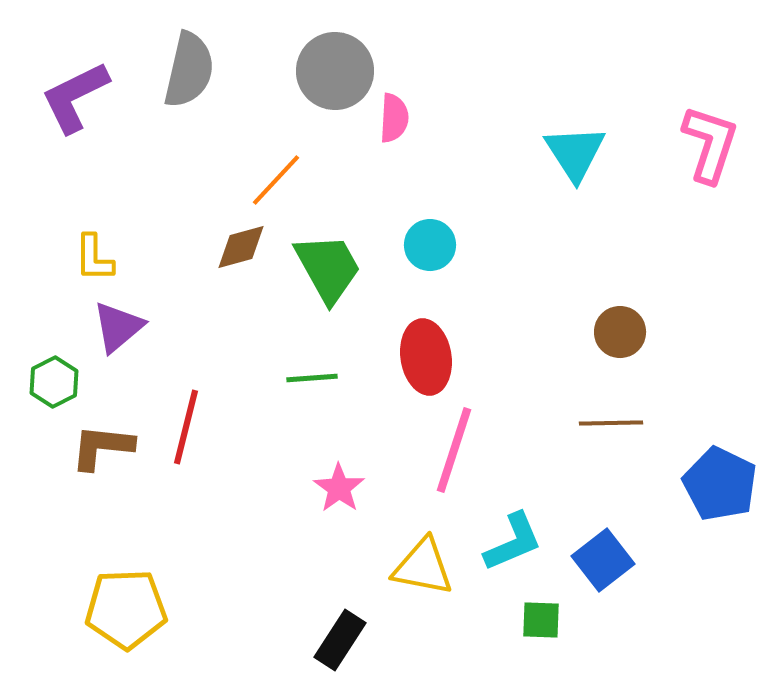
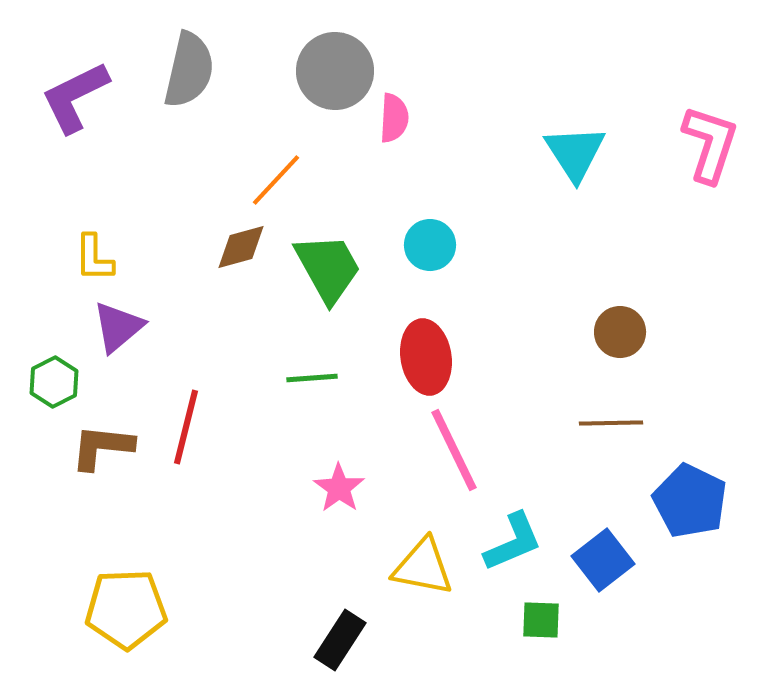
pink line: rotated 44 degrees counterclockwise
blue pentagon: moved 30 px left, 17 px down
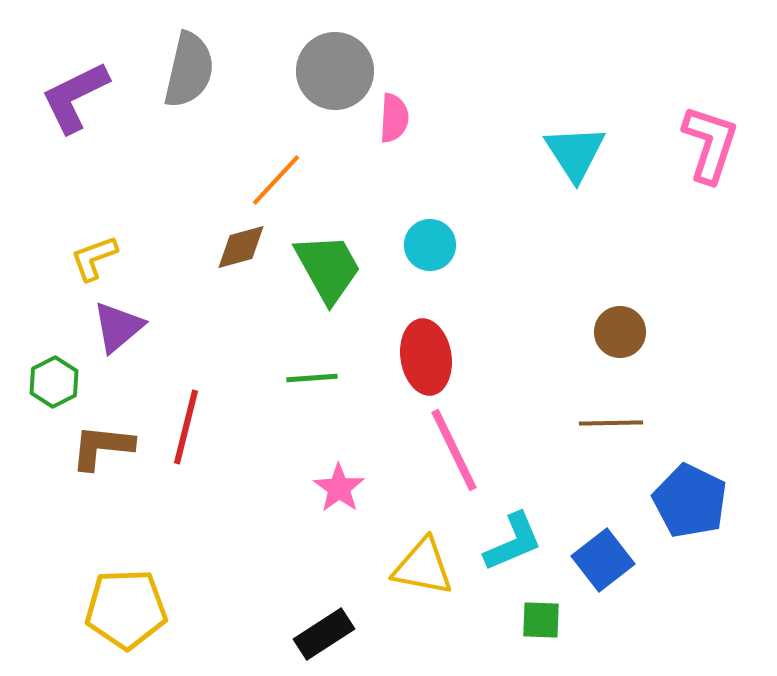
yellow L-shape: rotated 70 degrees clockwise
black rectangle: moved 16 px left, 6 px up; rotated 24 degrees clockwise
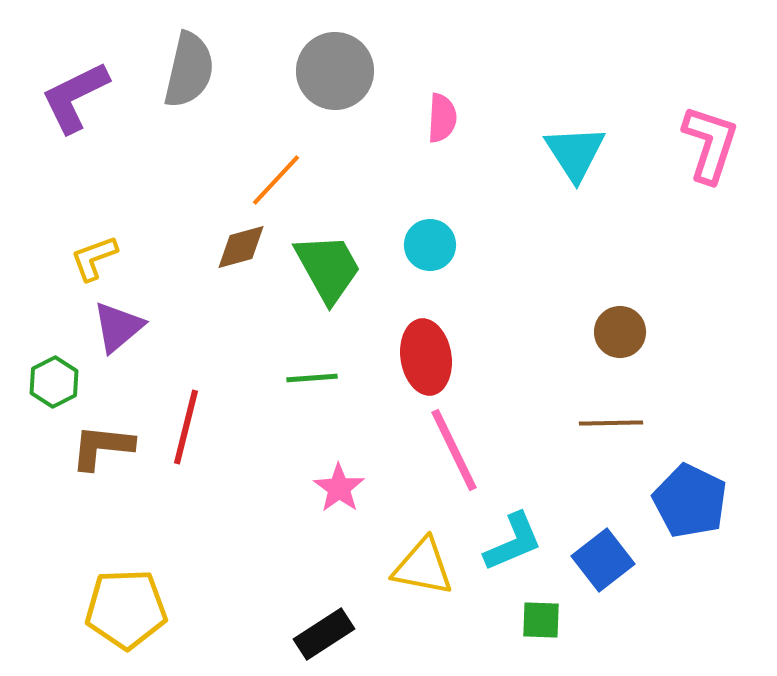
pink semicircle: moved 48 px right
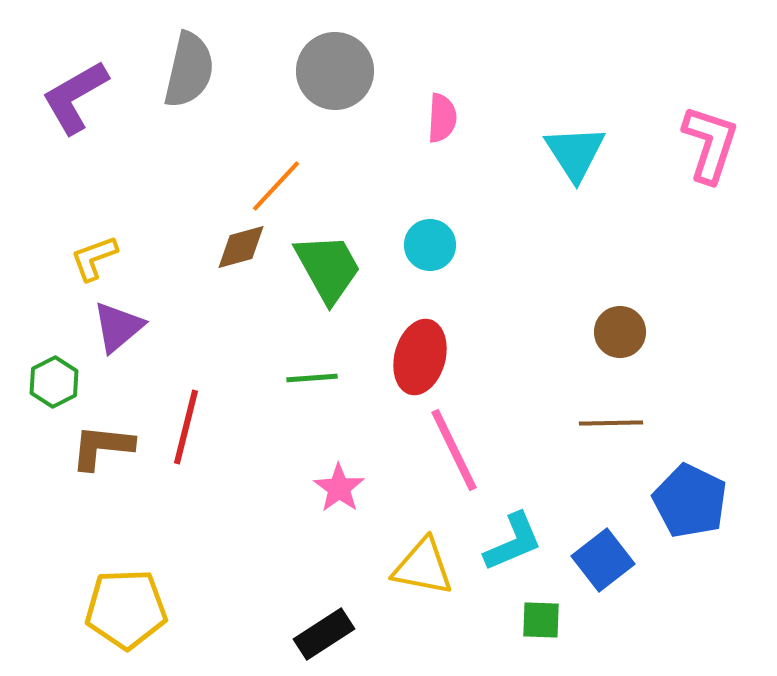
purple L-shape: rotated 4 degrees counterclockwise
orange line: moved 6 px down
red ellipse: moved 6 px left; rotated 24 degrees clockwise
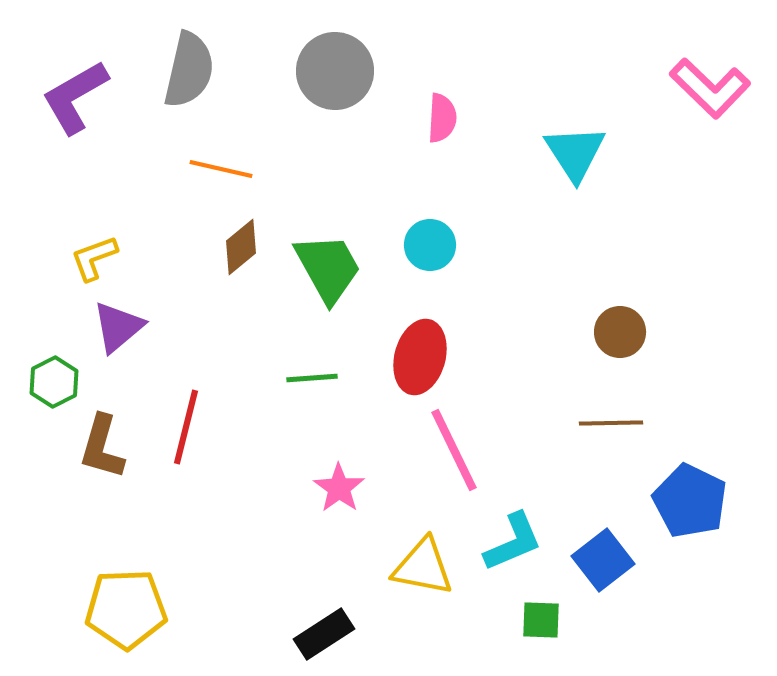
pink L-shape: moved 56 px up; rotated 116 degrees clockwise
orange line: moved 55 px left, 17 px up; rotated 60 degrees clockwise
brown diamond: rotated 24 degrees counterclockwise
brown L-shape: rotated 80 degrees counterclockwise
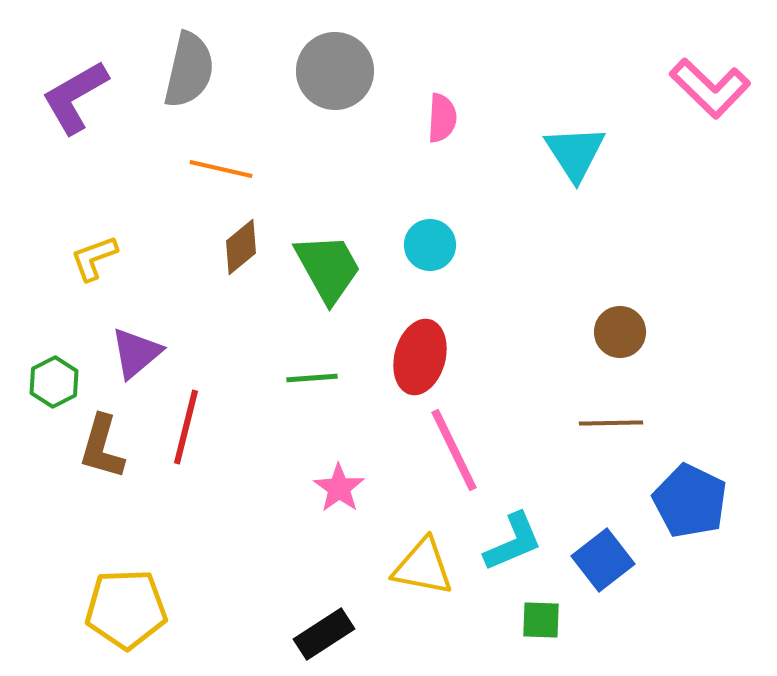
purple triangle: moved 18 px right, 26 px down
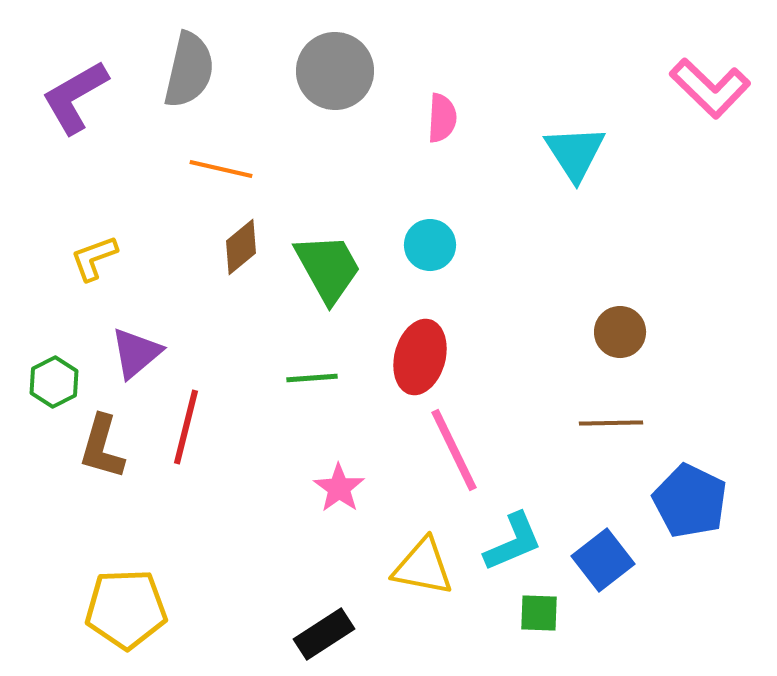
green square: moved 2 px left, 7 px up
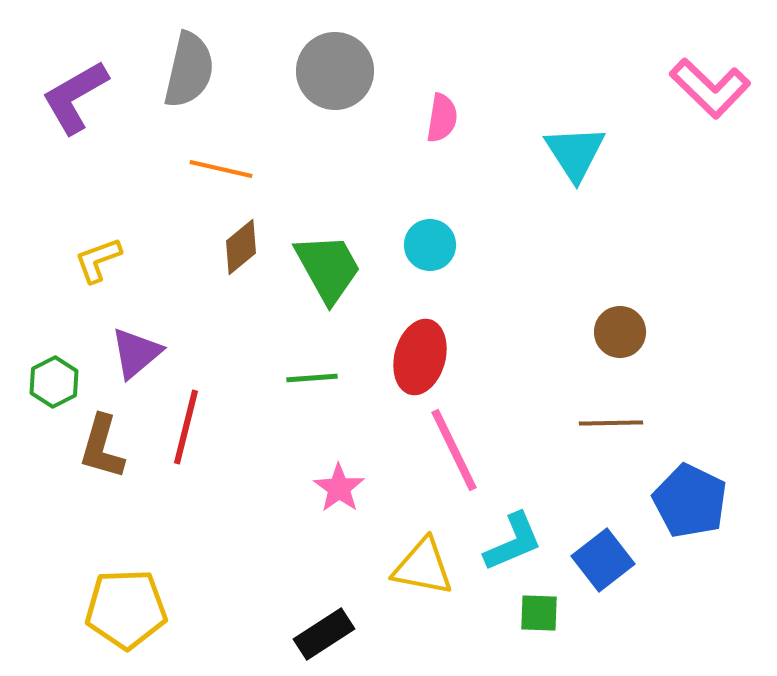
pink semicircle: rotated 6 degrees clockwise
yellow L-shape: moved 4 px right, 2 px down
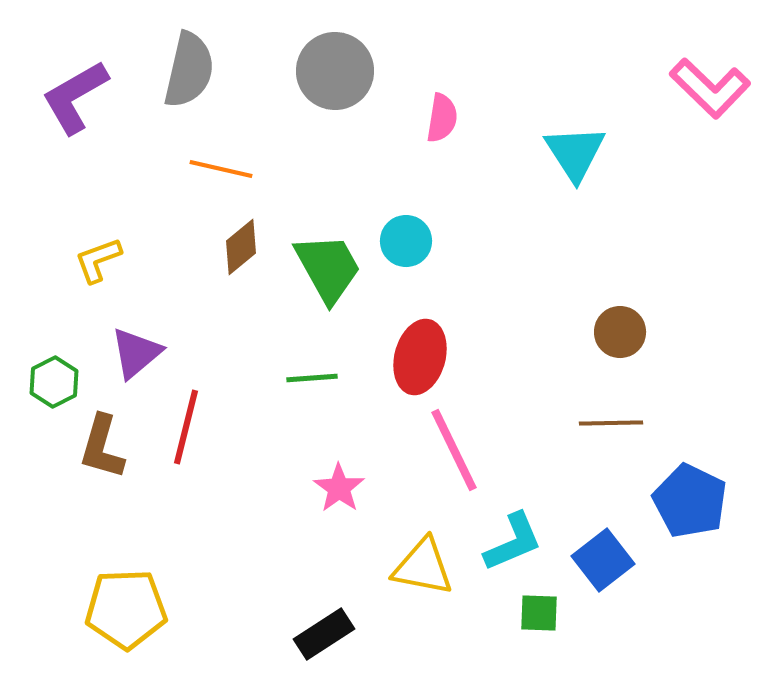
cyan circle: moved 24 px left, 4 px up
